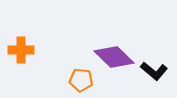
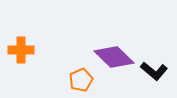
orange pentagon: rotated 30 degrees counterclockwise
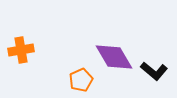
orange cross: rotated 10 degrees counterclockwise
purple diamond: rotated 15 degrees clockwise
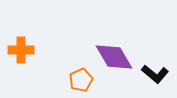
orange cross: rotated 10 degrees clockwise
black L-shape: moved 1 px right, 3 px down
